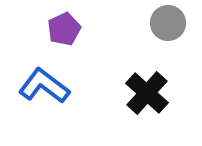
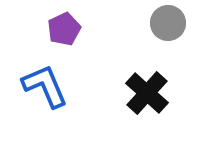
blue L-shape: moved 1 px right; rotated 30 degrees clockwise
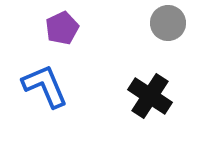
purple pentagon: moved 2 px left, 1 px up
black cross: moved 3 px right, 3 px down; rotated 9 degrees counterclockwise
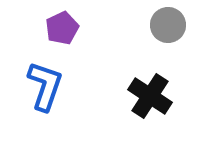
gray circle: moved 2 px down
blue L-shape: rotated 42 degrees clockwise
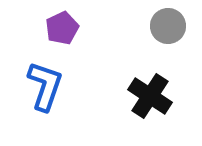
gray circle: moved 1 px down
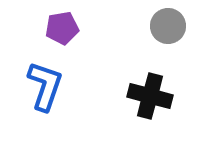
purple pentagon: rotated 16 degrees clockwise
black cross: rotated 18 degrees counterclockwise
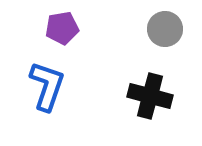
gray circle: moved 3 px left, 3 px down
blue L-shape: moved 2 px right
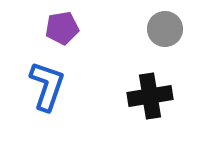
black cross: rotated 24 degrees counterclockwise
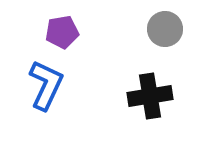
purple pentagon: moved 4 px down
blue L-shape: moved 1 px left, 1 px up; rotated 6 degrees clockwise
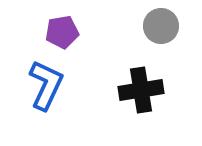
gray circle: moved 4 px left, 3 px up
black cross: moved 9 px left, 6 px up
